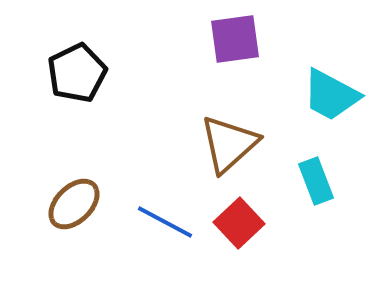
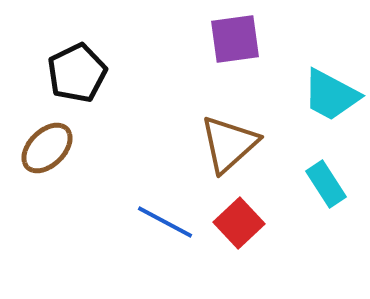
cyan rectangle: moved 10 px right, 3 px down; rotated 12 degrees counterclockwise
brown ellipse: moved 27 px left, 56 px up
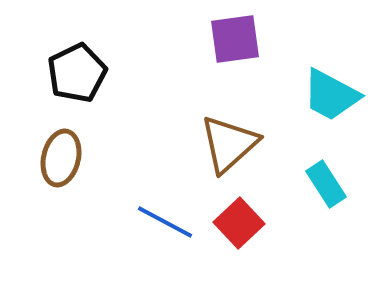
brown ellipse: moved 14 px right, 10 px down; rotated 32 degrees counterclockwise
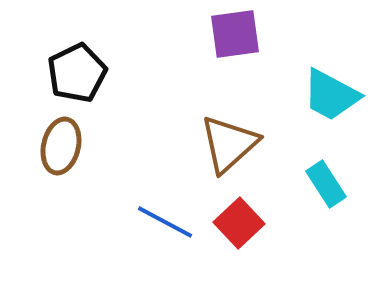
purple square: moved 5 px up
brown ellipse: moved 12 px up
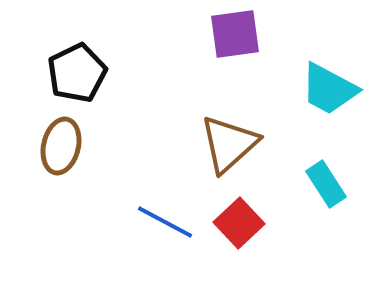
cyan trapezoid: moved 2 px left, 6 px up
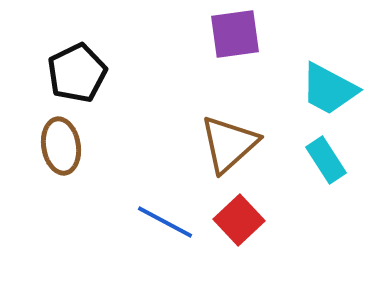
brown ellipse: rotated 22 degrees counterclockwise
cyan rectangle: moved 24 px up
red square: moved 3 px up
